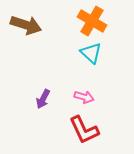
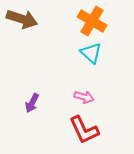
brown arrow: moved 4 px left, 6 px up
purple arrow: moved 11 px left, 4 px down
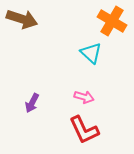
orange cross: moved 20 px right
